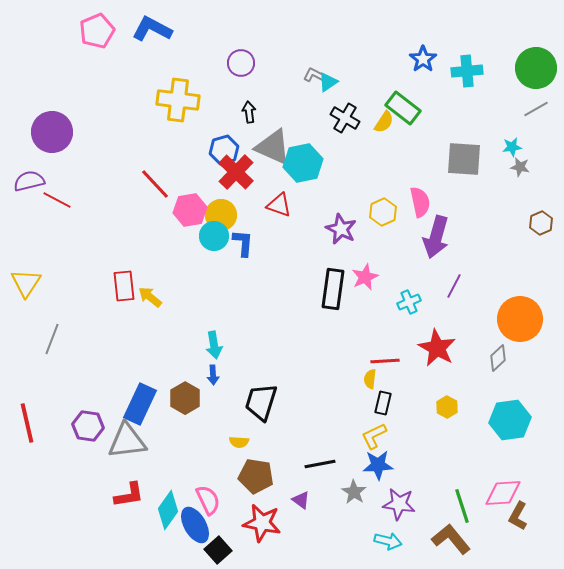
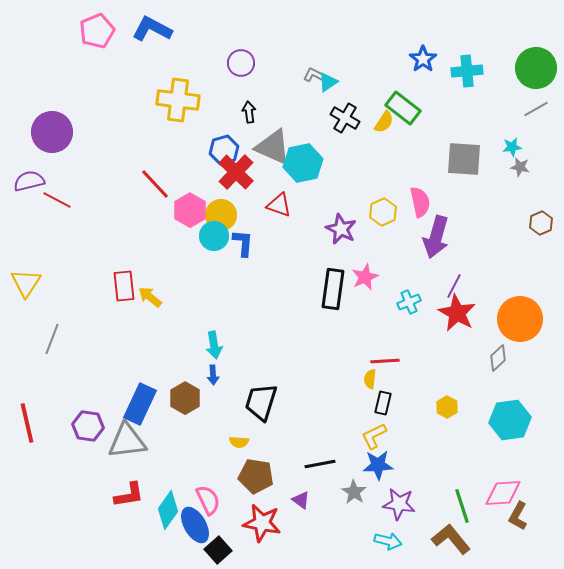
pink hexagon at (190, 210): rotated 20 degrees counterclockwise
red star at (437, 348): moved 20 px right, 35 px up
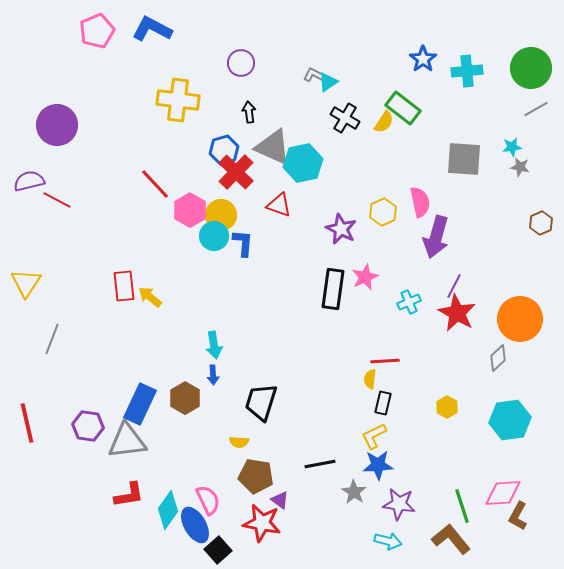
green circle at (536, 68): moved 5 px left
purple circle at (52, 132): moved 5 px right, 7 px up
purple triangle at (301, 500): moved 21 px left
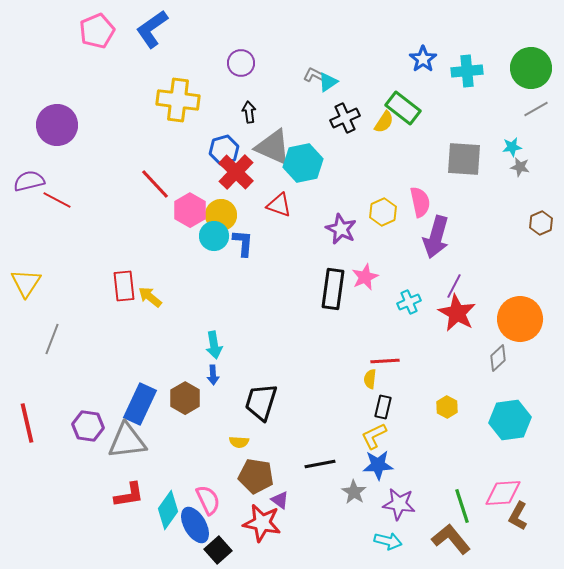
blue L-shape at (152, 29): rotated 63 degrees counterclockwise
black cross at (345, 118): rotated 36 degrees clockwise
black rectangle at (383, 403): moved 4 px down
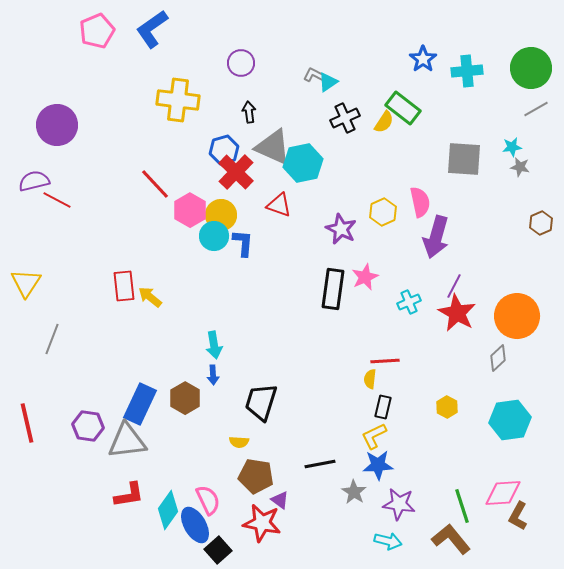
purple semicircle at (29, 181): moved 5 px right
orange circle at (520, 319): moved 3 px left, 3 px up
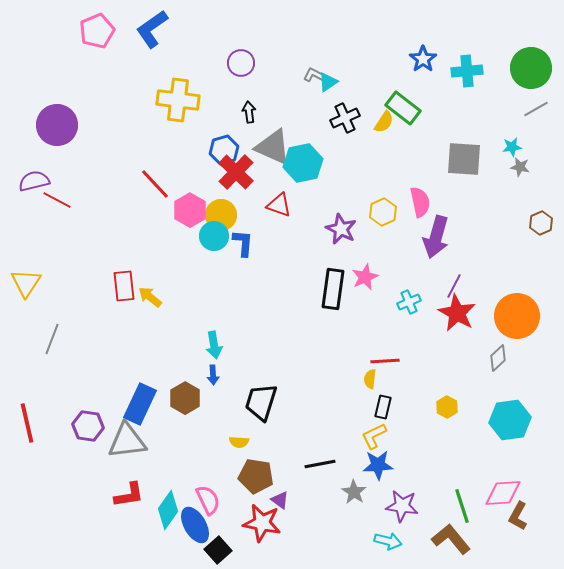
purple star at (399, 504): moved 3 px right, 2 px down
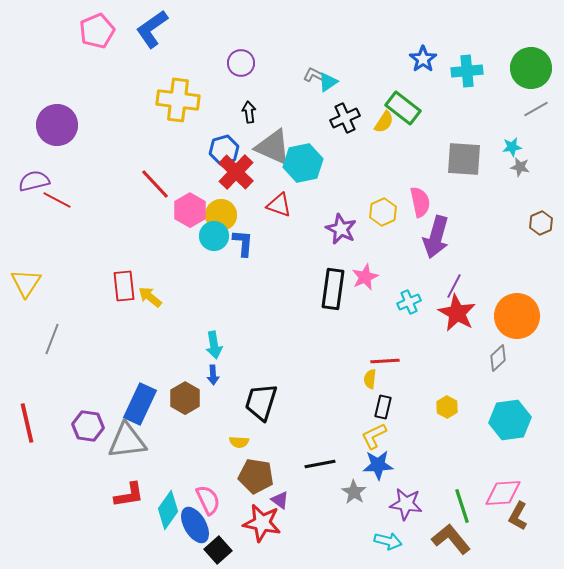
purple star at (402, 506): moved 4 px right, 2 px up
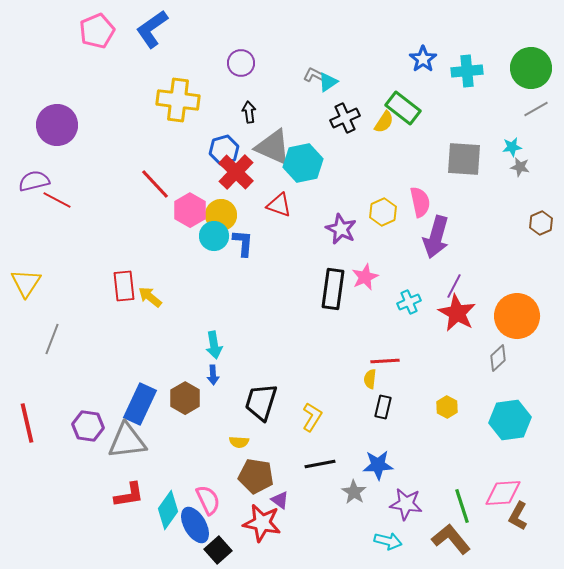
yellow L-shape at (374, 436): moved 62 px left, 19 px up; rotated 148 degrees clockwise
